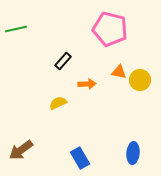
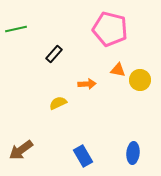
black rectangle: moved 9 px left, 7 px up
orange triangle: moved 1 px left, 2 px up
blue rectangle: moved 3 px right, 2 px up
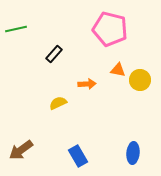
blue rectangle: moved 5 px left
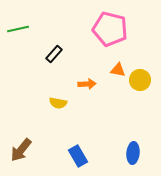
green line: moved 2 px right
yellow semicircle: rotated 144 degrees counterclockwise
brown arrow: rotated 15 degrees counterclockwise
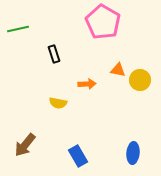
pink pentagon: moved 7 px left, 7 px up; rotated 16 degrees clockwise
black rectangle: rotated 60 degrees counterclockwise
brown arrow: moved 4 px right, 5 px up
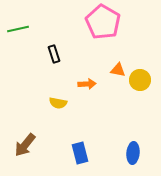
blue rectangle: moved 2 px right, 3 px up; rotated 15 degrees clockwise
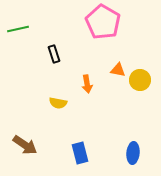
orange arrow: rotated 84 degrees clockwise
brown arrow: rotated 95 degrees counterclockwise
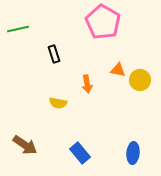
blue rectangle: rotated 25 degrees counterclockwise
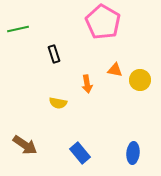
orange triangle: moved 3 px left
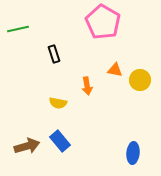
orange arrow: moved 2 px down
brown arrow: moved 2 px right, 1 px down; rotated 50 degrees counterclockwise
blue rectangle: moved 20 px left, 12 px up
